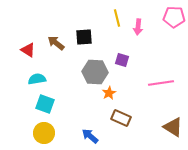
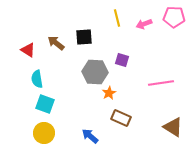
pink arrow: moved 6 px right, 3 px up; rotated 63 degrees clockwise
cyan semicircle: rotated 90 degrees counterclockwise
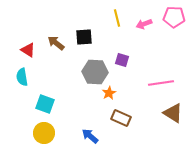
cyan semicircle: moved 15 px left, 2 px up
brown triangle: moved 14 px up
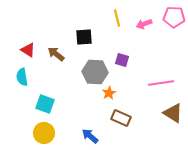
brown arrow: moved 11 px down
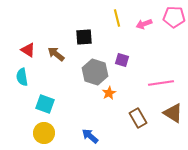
gray hexagon: rotated 15 degrees clockwise
brown rectangle: moved 17 px right; rotated 36 degrees clockwise
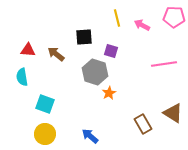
pink arrow: moved 2 px left, 1 px down; rotated 49 degrees clockwise
red triangle: rotated 28 degrees counterclockwise
purple square: moved 11 px left, 9 px up
pink line: moved 3 px right, 19 px up
brown rectangle: moved 5 px right, 6 px down
yellow circle: moved 1 px right, 1 px down
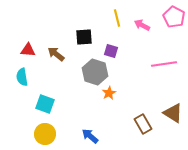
pink pentagon: rotated 25 degrees clockwise
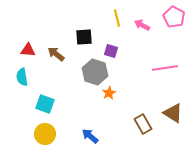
pink line: moved 1 px right, 4 px down
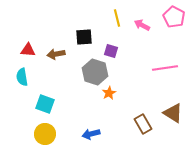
brown arrow: rotated 48 degrees counterclockwise
blue arrow: moved 1 px right, 2 px up; rotated 54 degrees counterclockwise
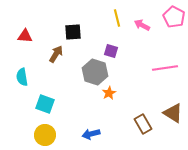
black square: moved 11 px left, 5 px up
red triangle: moved 3 px left, 14 px up
brown arrow: rotated 132 degrees clockwise
yellow circle: moved 1 px down
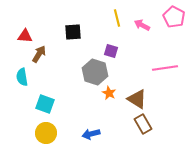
brown arrow: moved 17 px left
orange star: rotated 16 degrees counterclockwise
brown triangle: moved 36 px left, 14 px up
yellow circle: moved 1 px right, 2 px up
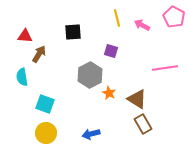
gray hexagon: moved 5 px left, 3 px down; rotated 15 degrees clockwise
